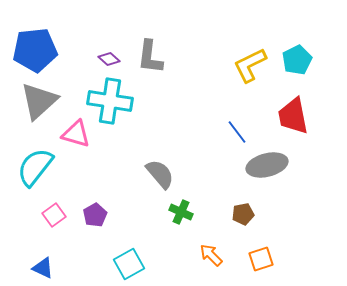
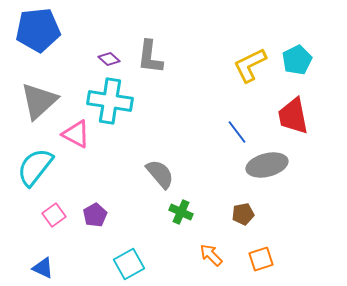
blue pentagon: moved 3 px right, 20 px up
pink triangle: rotated 12 degrees clockwise
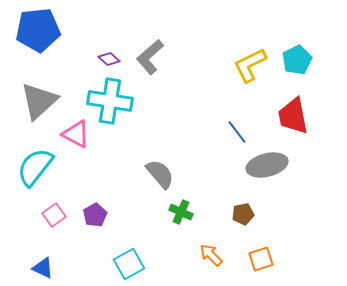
gray L-shape: rotated 42 degrees clockwise
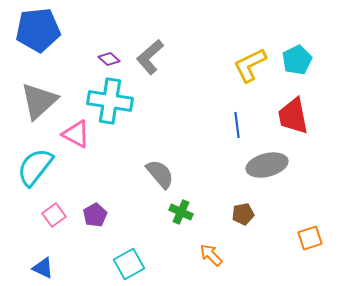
blue line: moved 7 px up; rotated 30 degrees clockwise
orange square: moved 49 px right, 21 px up
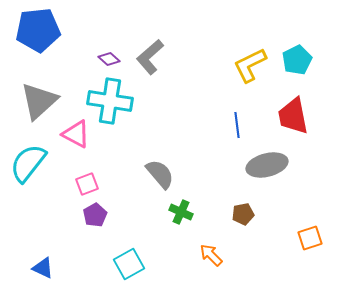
cyan semicircle: moved 7 px left, 4 px up
pink square: moved 33 px right, 31 px up; rotated 15 degrees clockwise
